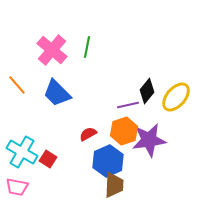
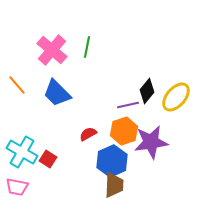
purple star: moved 2 px right, 2 px down
blue hexagon: moved 4 px right
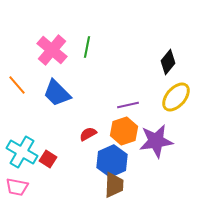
black diamond: moved 21 px right, 29 px up
purple star: moved 5 px right, 1 px up
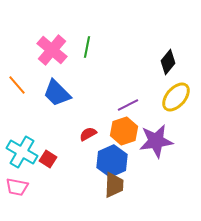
purple line: rotated 15 degrees counterclockwise
